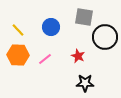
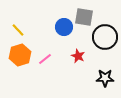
blue circle: moved 13 px right
orange hexagon: moved 2 px right; rotated 20 degrees counterclockwise
black star: moved 20 px right, 5 px up
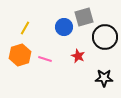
gray square: rotated 24 degrees counterclockwise
yellow line: moved 7 px right, 2 px up; rotated 72 degrees clockwise
pink line: rotated 56 degrees clockwise
black star: moved 1 px left
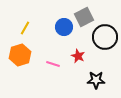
gray square: rotated 12 degrees counterclockwise
pink line: moved 8 px right, 5 px down
black star: moved 8 px left, 2 px down
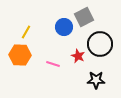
yellow line: moved 1 px right, 4 px down
black circle: moved 5 px left, 7 px down
orange hexagon: rotated 20 degrees clockwise
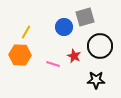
gray square: moved 1 px right; rotated 12 degrees clockwise
black circle: moved 2 px down
red star: moved 4 px left
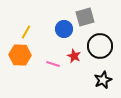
blue circle: moved 2 px down
black star: moved 7 px right; rotated 24 degrees counterclockwise
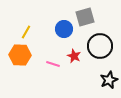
black star: moved 6 px right
